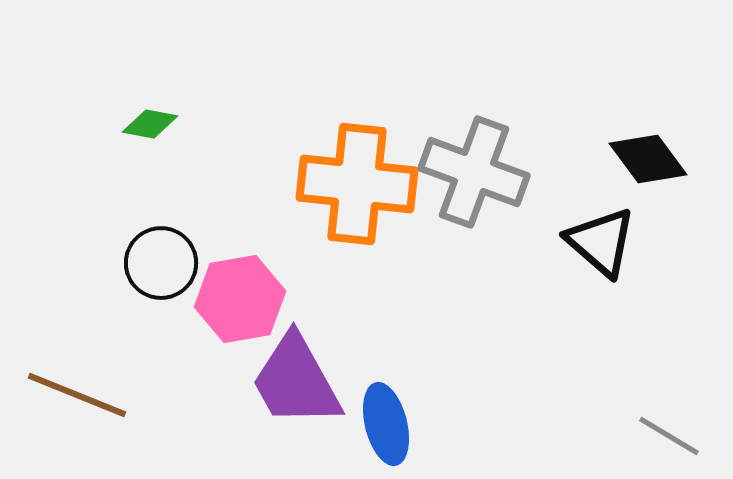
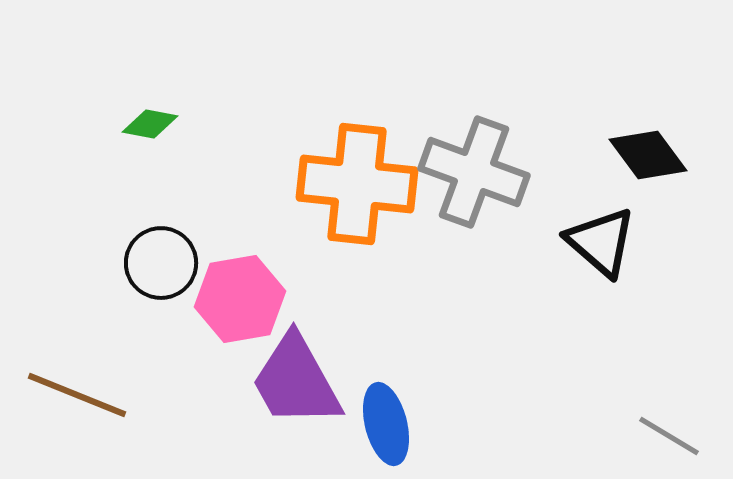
black diamond: moved 4 px up
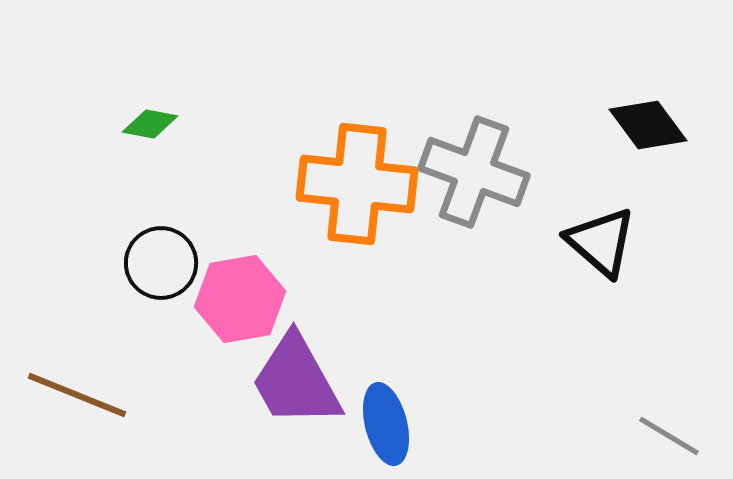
black diamond: moved 30 px up
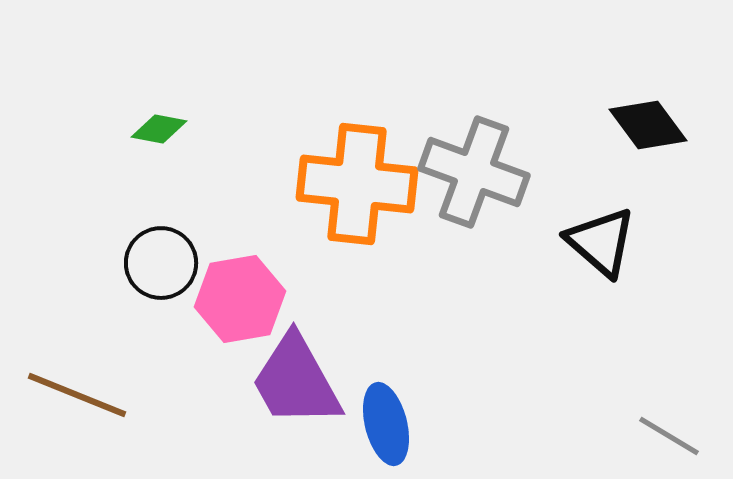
green diamond: moved 9 px right, 5 px down
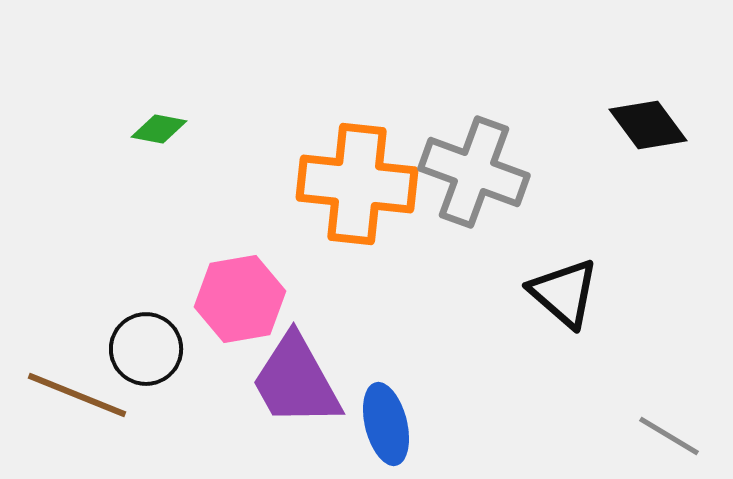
black triangle: moved 37 px left, 51 px down
black circle: moved 15 px left, 86 px down
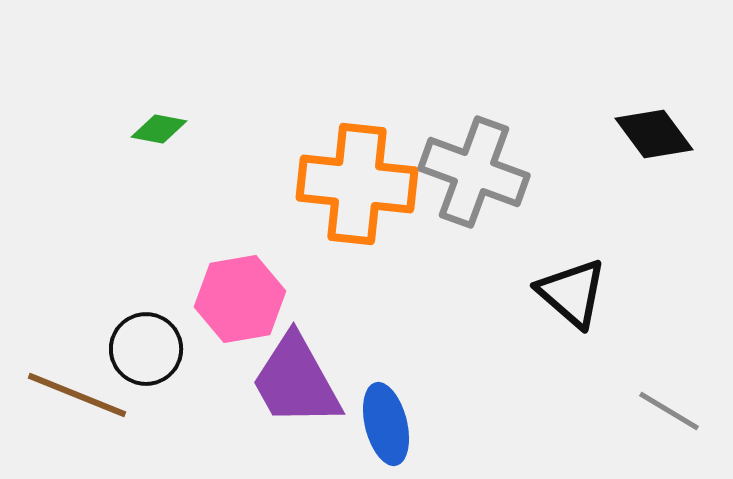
black diamond: moved 6 px right, 9 px down
black triangle: moved 8 px right
gray line: moved 25 px up
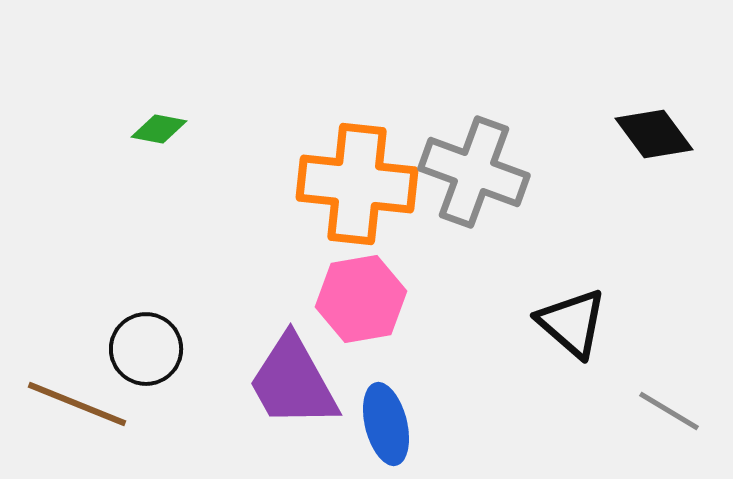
black triangle: moved 30 px down
pink hexagon: moved 121 px right
purple trapezoid: moved 3 px left, 1 px down
brown line: moved 9 px down
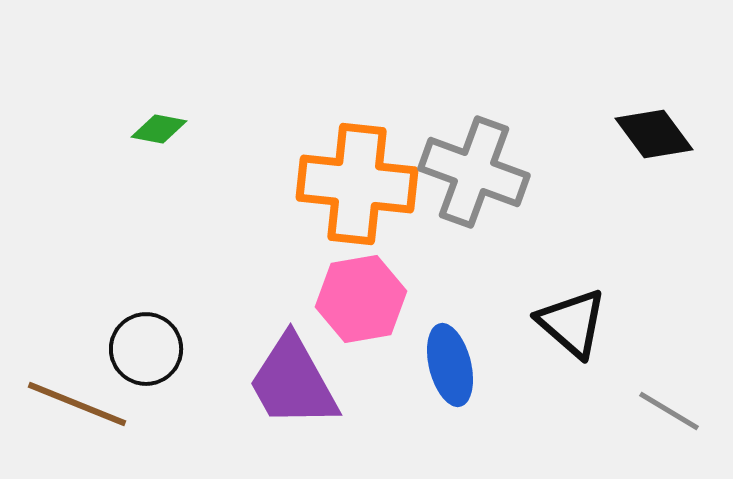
blue ellipse: moved 64 px right, 59 px up
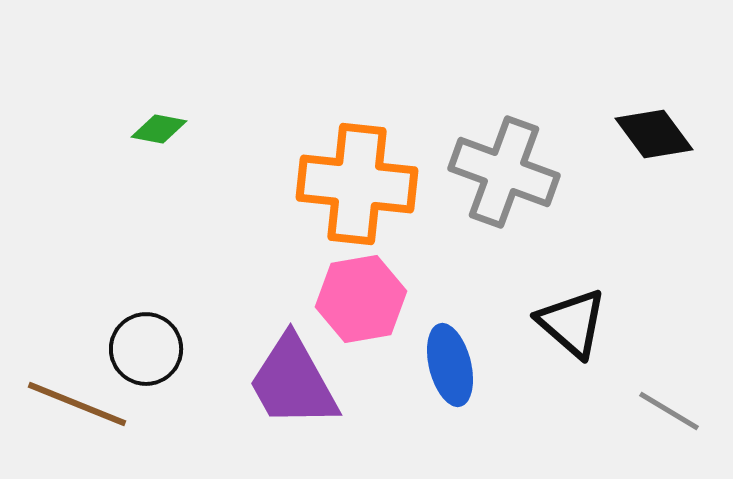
gray cross: moved 30 px right
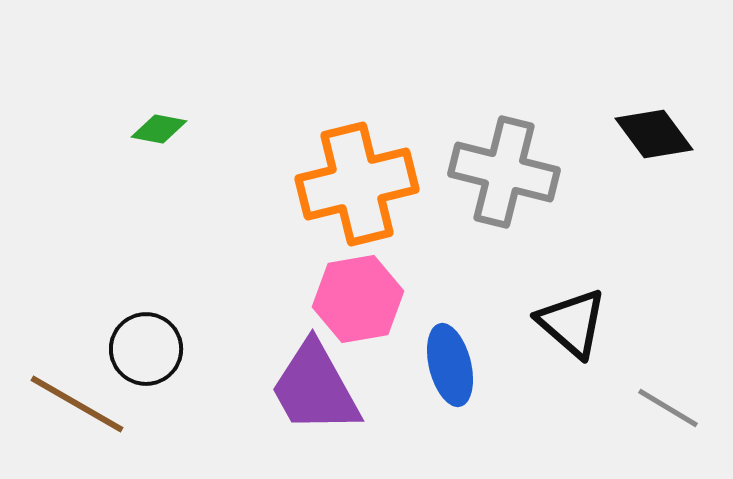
gray cross: rotated 6 degrees counterclockwise
orange cross: rotated 20 degrees counterclockwise
pink hexagon: moved 3 px left
purple trapezoid: moved 22 px right, 6 px down
brown line: rotated 8 degrees clockwise
gray line: moved 1 px left, 3 px up
